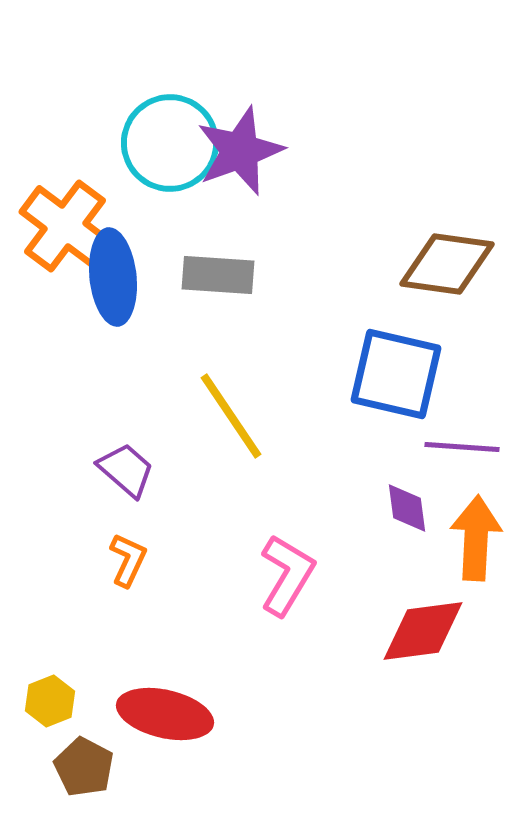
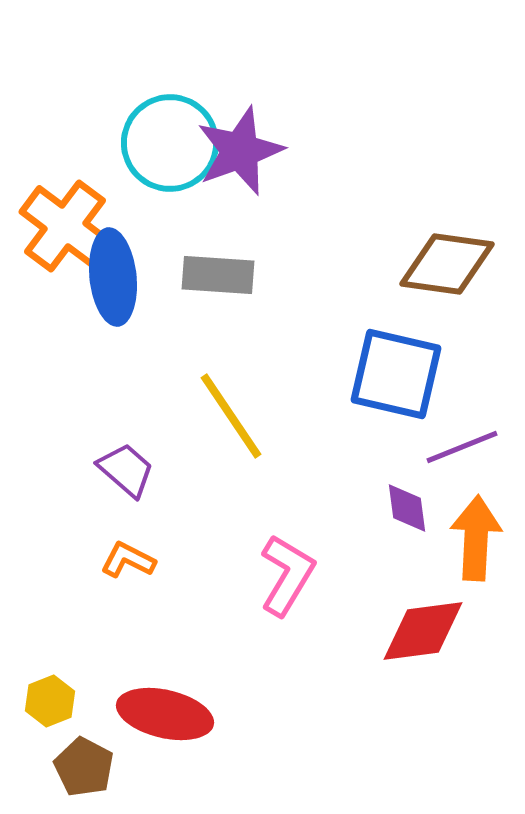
purple line: rotated 26 degrees counterclockwise
orange L-shape: rotated 88 degrees counterclockwise
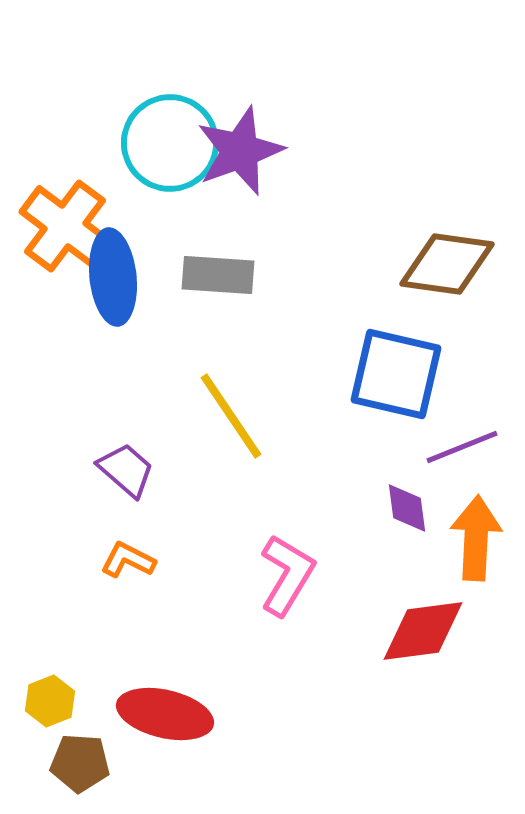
brown pentagon: moved 4 px left, 4 px up; rotated 24 degrees counterclockwise
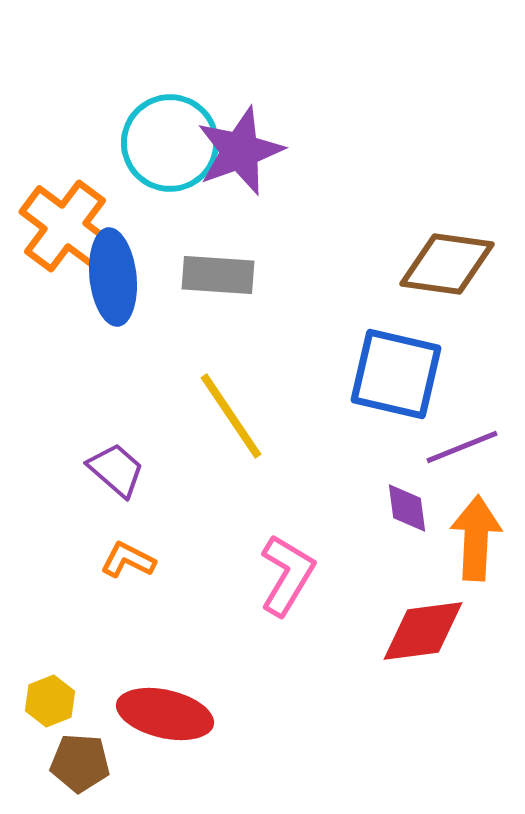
purple trapezoid: moved 10 px left
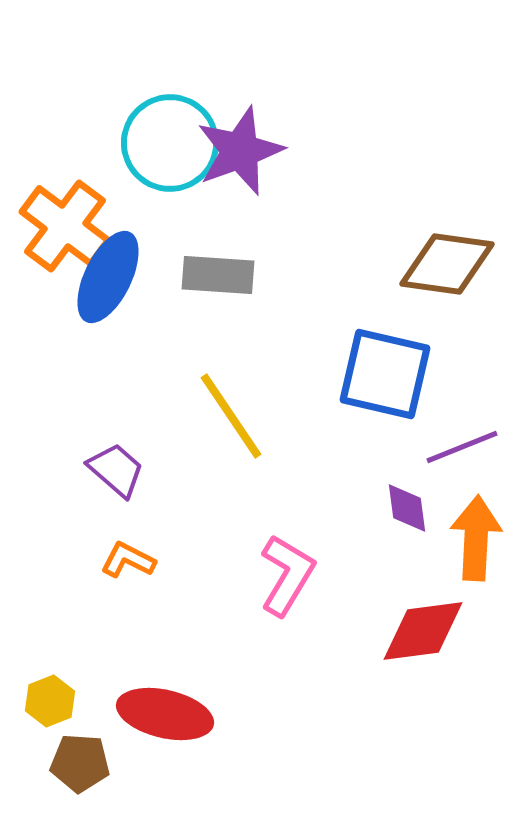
blue ellipse: moved 5 px left; rotated 32 degrees clockwise
blue square: moved 11 px left
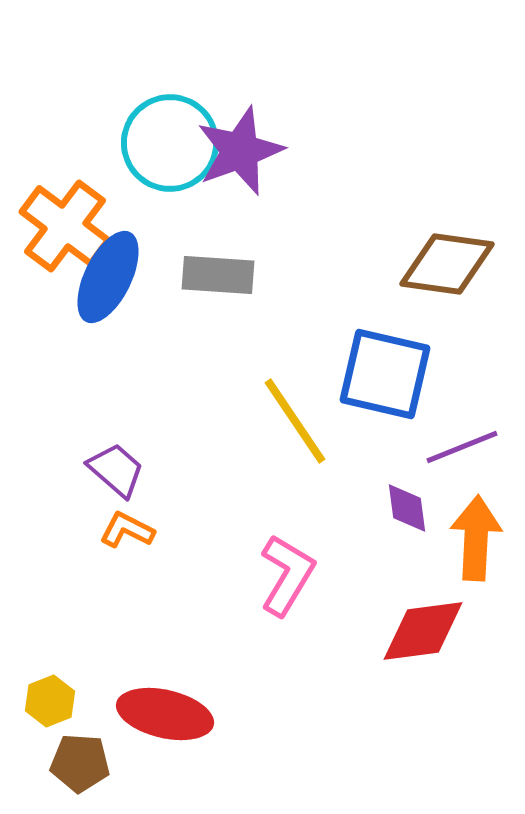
yellow line: moved 64 px right, 5 px down
orange L-shape: moved 1 px left, 30 px up
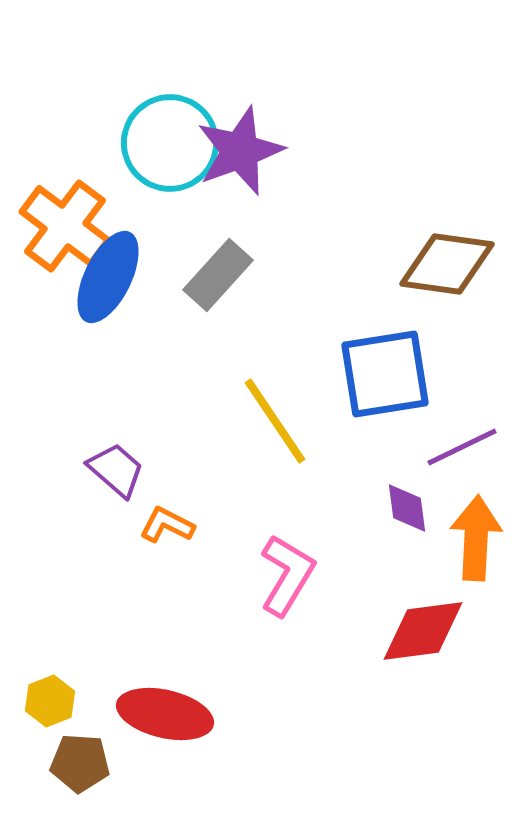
gray rectangle: rotated 52 degrees counterclockwise
blue square: rotated 22 degrees counterclockwise
yellow line: moved 20 px left
purple line: rotated 4 degrees counterclockwise
orange L-shape: moved 40 px right, 5 px up
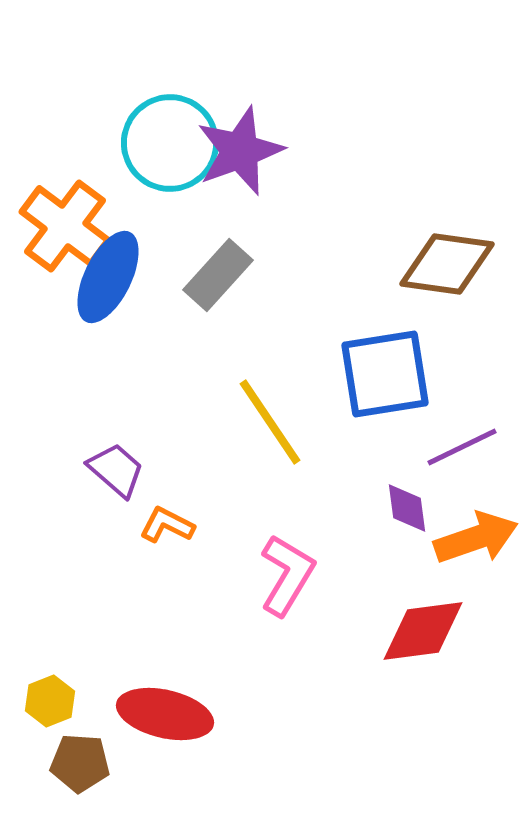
yellow line: moved 5 px left, 1 px down
orange arrow: rotated 68 degrees clockwise
